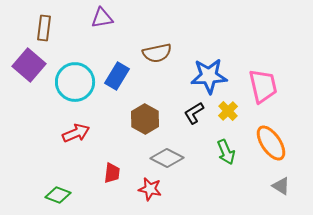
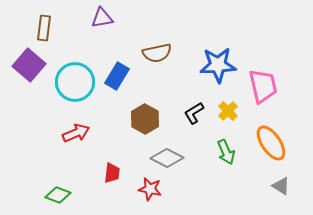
blue star: moved 9 px right, 11 px up
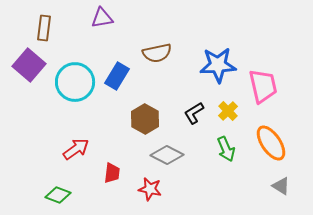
red arrow: moved 16 px down; rotated 12 degrees counterclockwise
green arrow: moved 3 px up
gray diamond: moved 3 px up
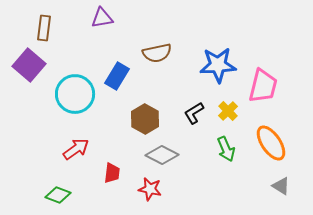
cyan circle: moved 12 px down
pink trapezoid: rotated 27 degrees clockwise
gray diamond: moved 5 px left
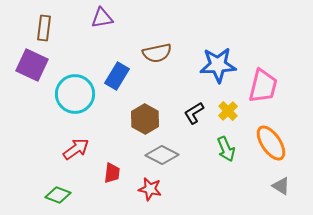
purple square: moved 3 px right; rotated 16 degrees counterclockwise
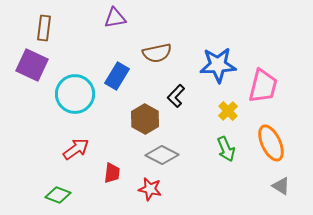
purple triangle: moved 13 px right
black L-shape: moved 18 px left, 17 px up; rotated 15 degrees counterclockwise
orange ellipse: rotated 9 degrees clockwise
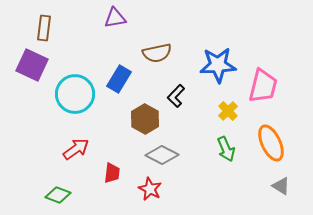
blue rectangle: moved 2 px right, 3 px down
red star: rotated 15 degrees clockwise
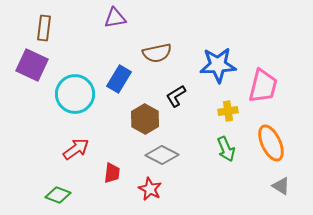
black L-shape: rotated 15 degrees clockwise
yellow cross: rotated 36 degrees clockwise
